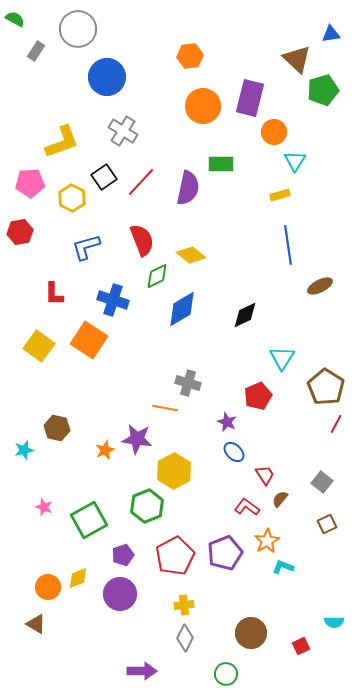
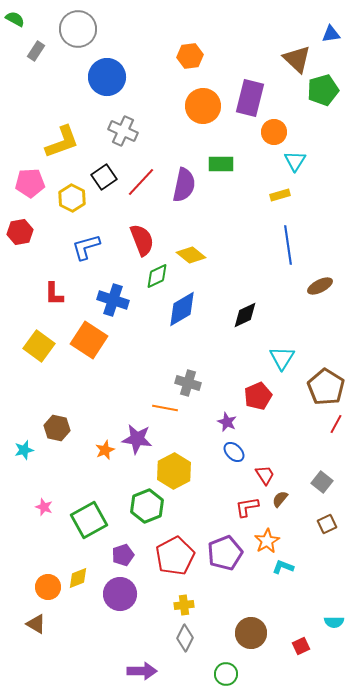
gray cross at (123, 131): rotated 8 degrees counterclockwise
purple semicircle at (188, 188): moved 4 px left, 3 px up
red L-shape at (247, 507): rotated 45 degrees counterclockwise
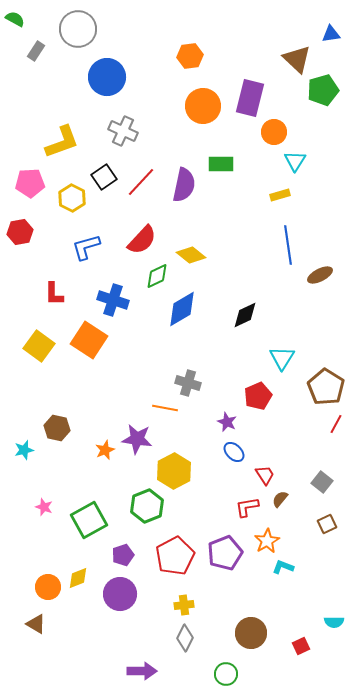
red semicircle at (142, 240): rotated 64 degrees clockwise
brown ellipse at (320, 286): moved 11 px up
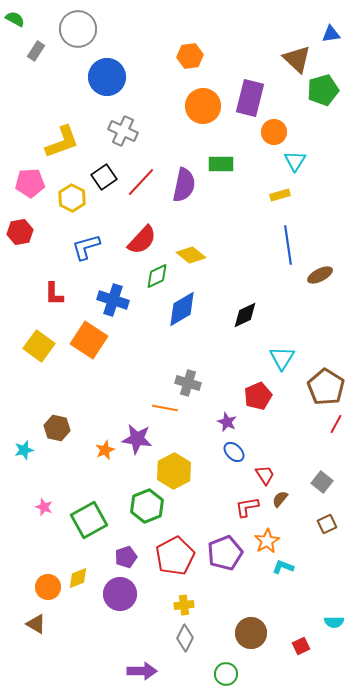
purple pentagon at (123, 555): moved 3 px right, 2 px down
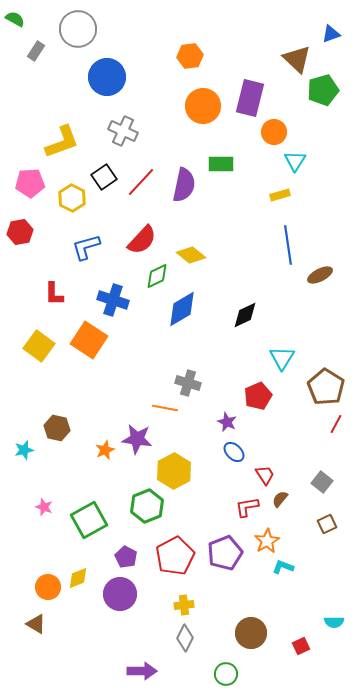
blue triangle at (331, 34): rotated 12 degrees counterclockwise
purple pentagon at (126, 557): rotated 25 degrees counterclockwise
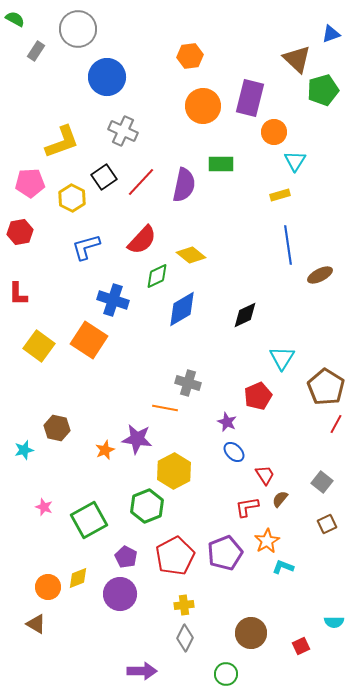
red L-shape at (54, 294): moved 36 px left
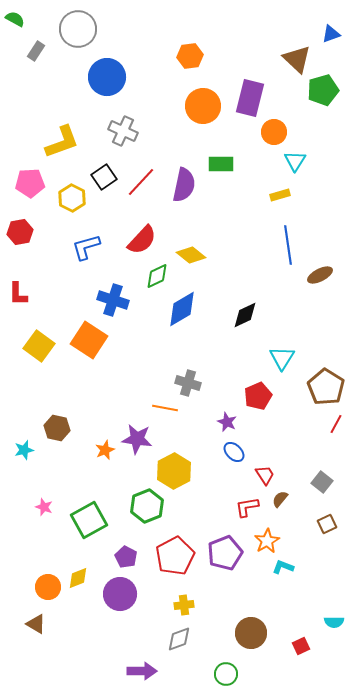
gray diamond at (185, 638): moved 6 px left, 1 px down; rotated 44 degrees clockwise
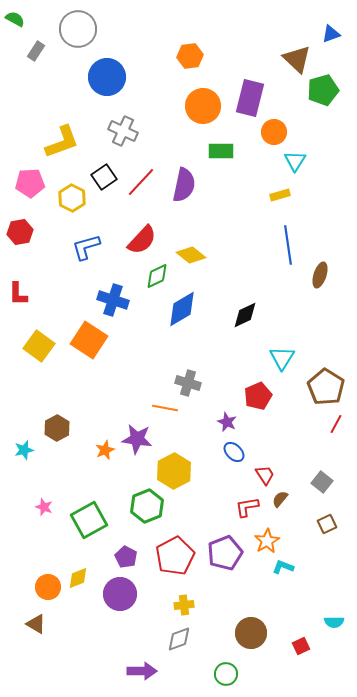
green rectangle at (221, 164): moved 13 px up
brown ellipse at (320, 275): rotated 45 degrees counterclockwise
brown hexagon at (57, 428): rotated 20 degrees clockwise
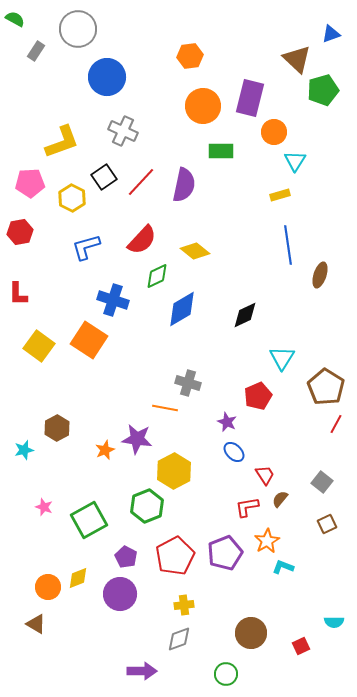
yellow diamond at (191, 255): moved 4 px right, 4 px up
